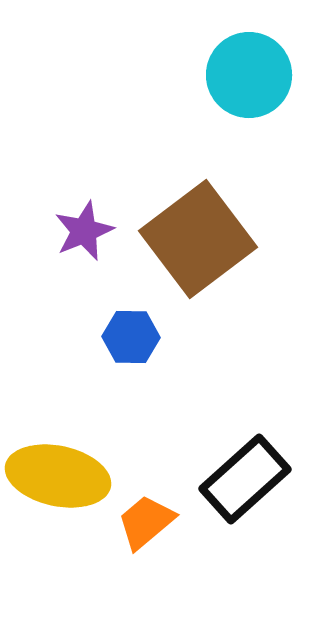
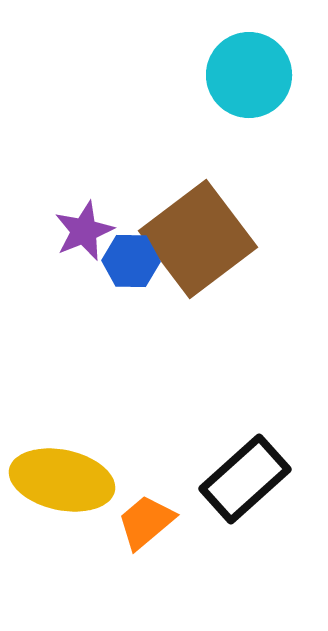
blue hexagon: moved 76 px up
yellow ellipse: moved 4 px right, 4 px down
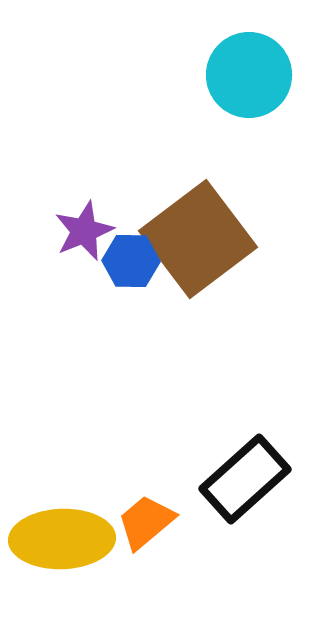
yellow ellipse: moved 59 px down; rotated 14 degrees counterclockwise
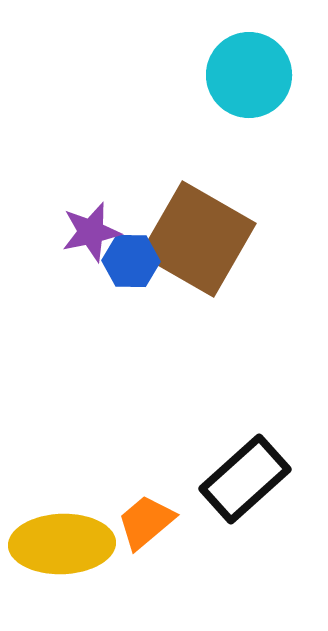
purple star: moved 7 px right, 1 px down; rotated 10 degrees clockwise
brown square: rotated 23 degrees counterclockwise
yellow ellipse: moved 5 px down
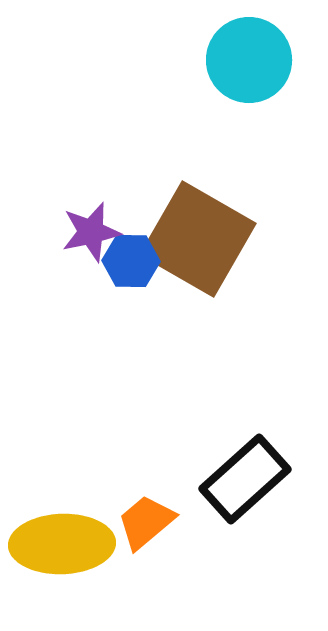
cyan circle: moved 15 px up
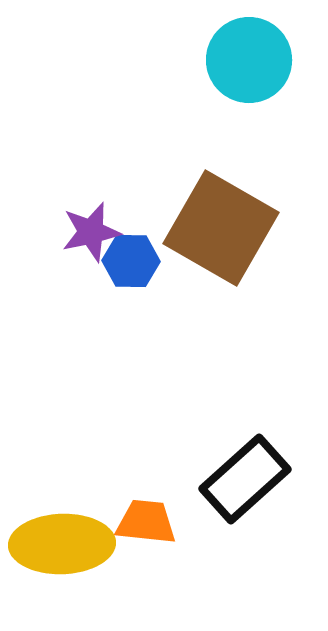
brown square: moved 23 px right, 11 px up
orange trapezoid: rotated 46 degrees clockwise
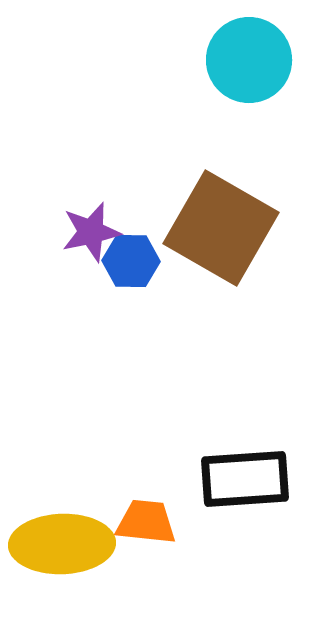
black rectangle: rotated 38 degrees clockwise
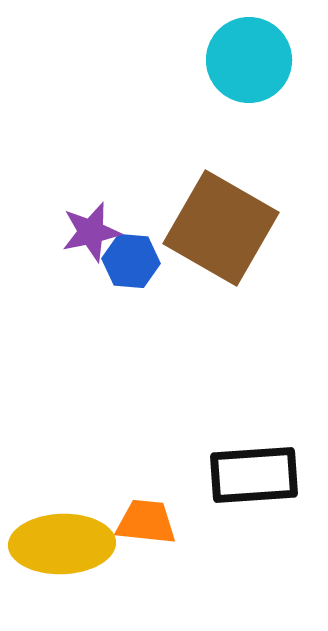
blue hexagon: rotated 4 degrees clockwise
black rectangle: moved 9 px right, 4 px up
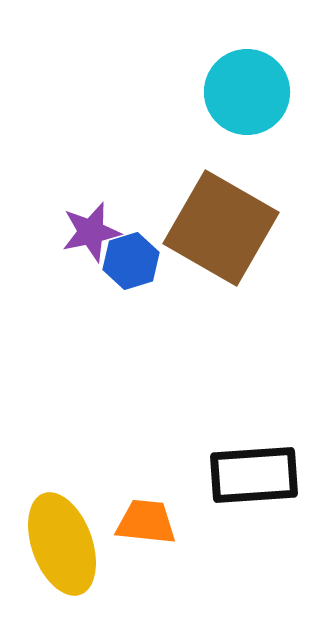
cyan circle: moved 2 px left, 32 px down
blue hexagon: rotated 22 degrees counterclockwise
yellow ellipse: rotated 72 degrees clockwise
